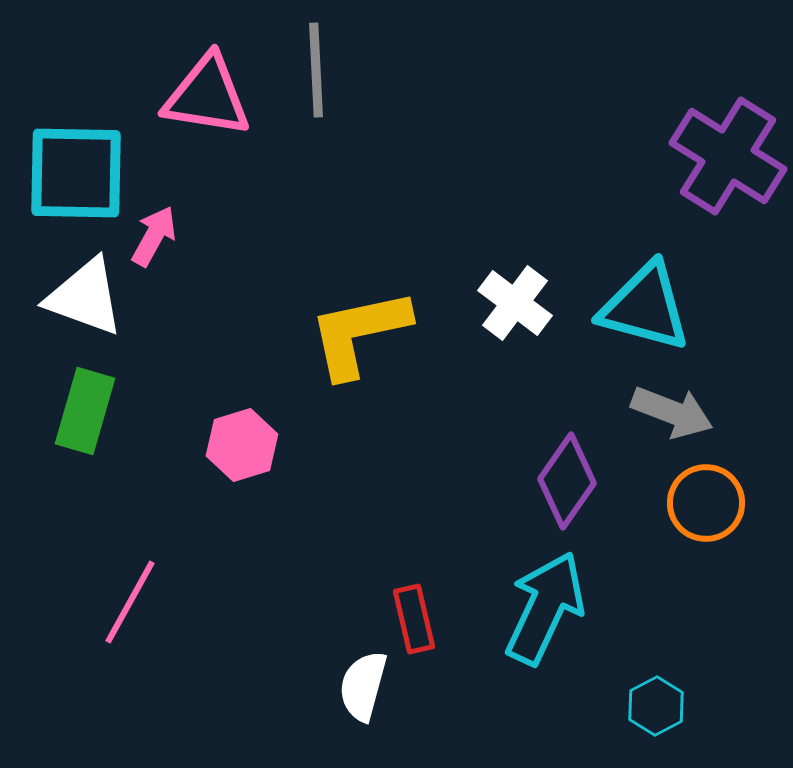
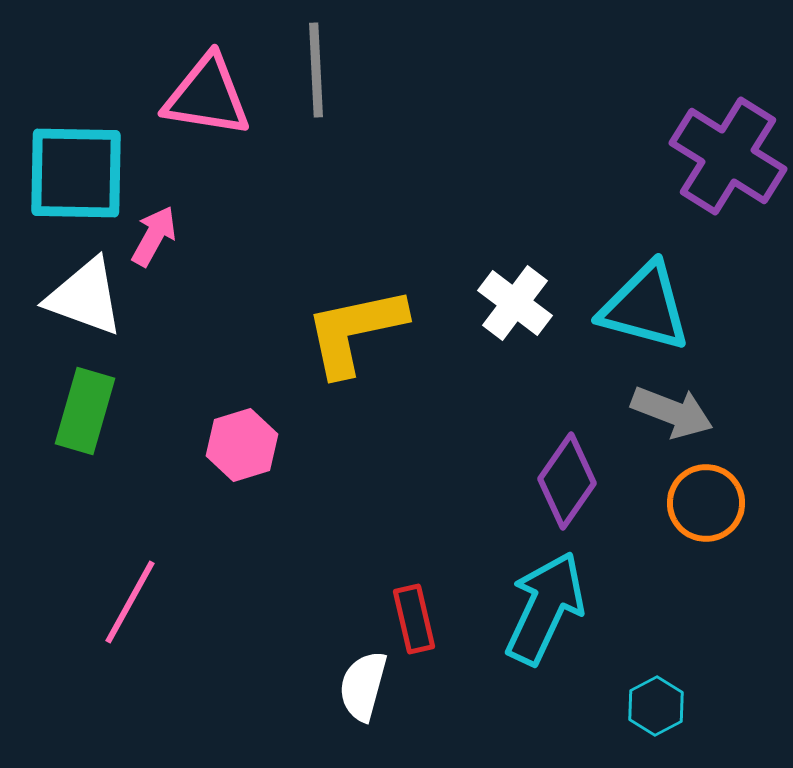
yellow L-shape: moved 4 px left, 2 px up
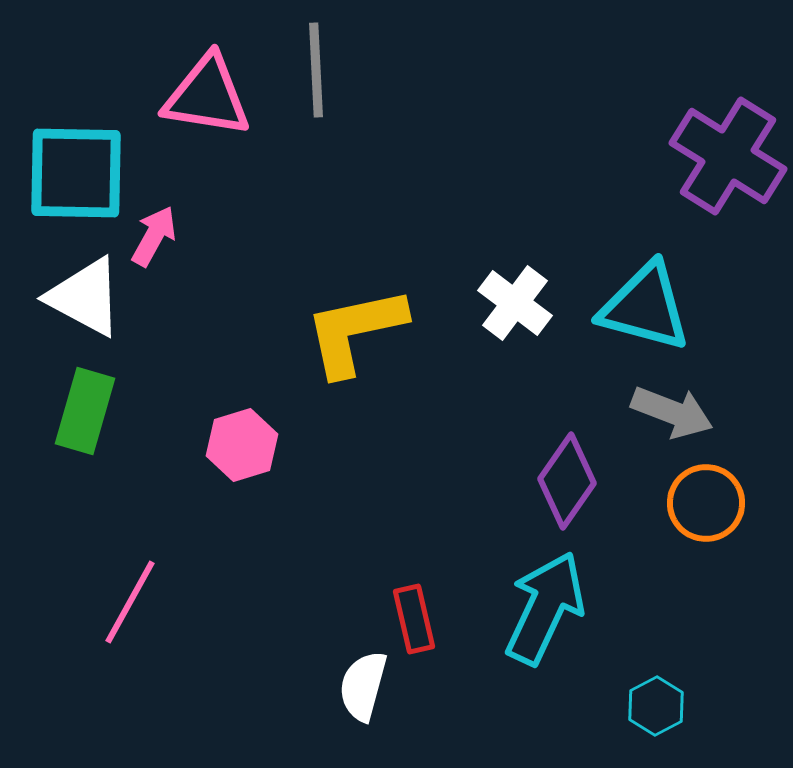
white triangle: rotated 8 degrees clockwise
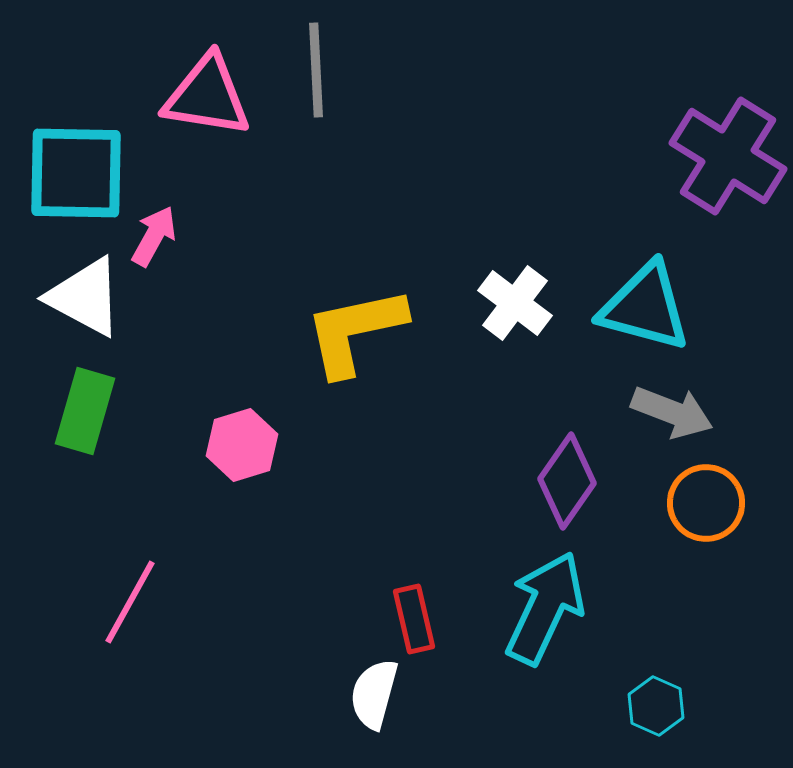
white semicircle: moved 11 px right, 8 px down
cyan hexagon: rotated 8 degrees counterclockwise
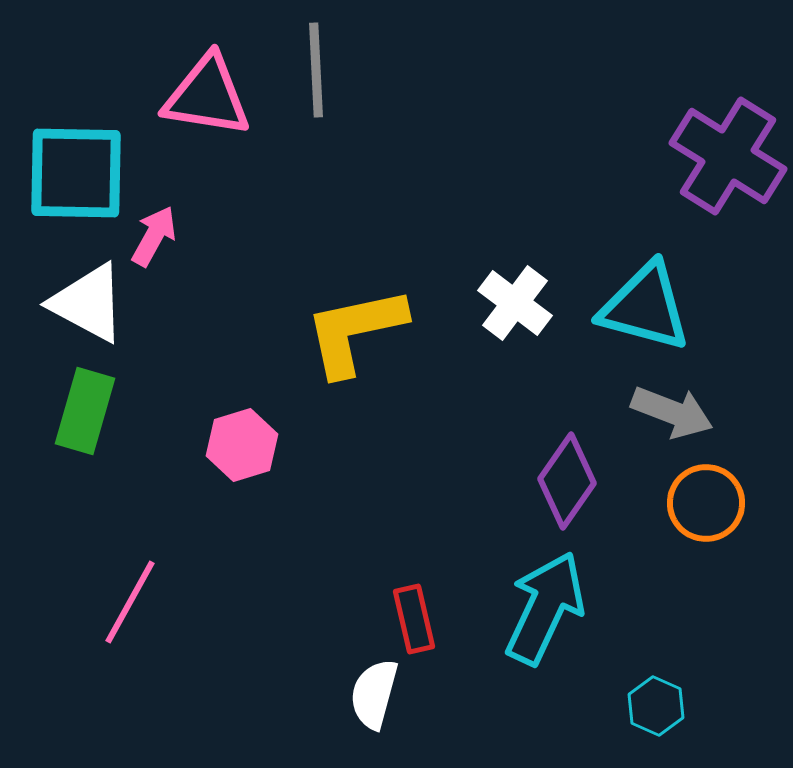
white triangle: moved 3 px right, 6 px down
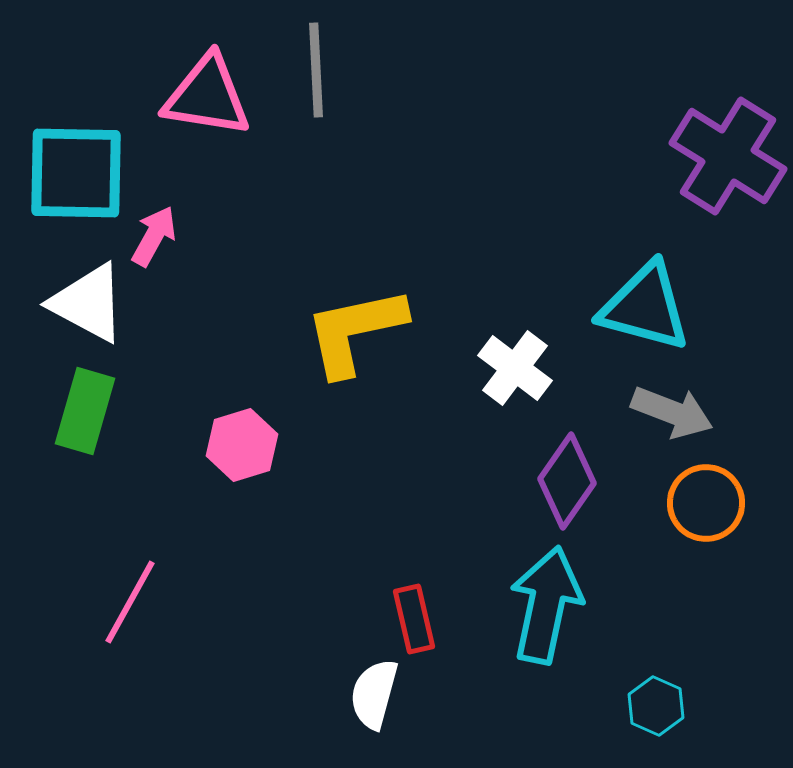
white cross: moved 65 px down
cyan arrow: moved 1 px right, 3 px up; rotated 13 degrees counterclockwise
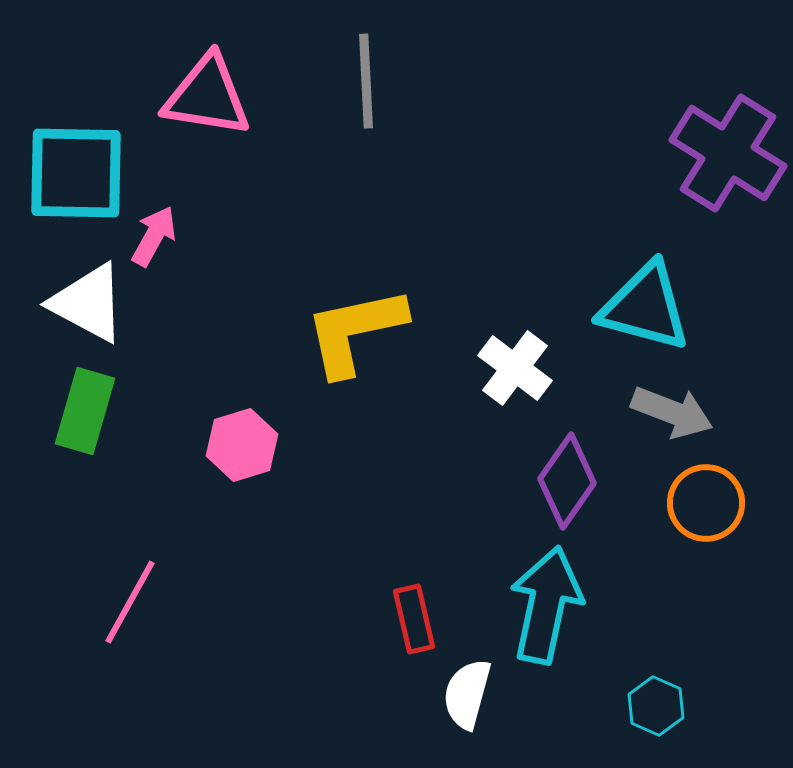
gray line: moved 50 px right, 11 px down
purple cross: moved 3 px up
white semicircle: moved 93 px right
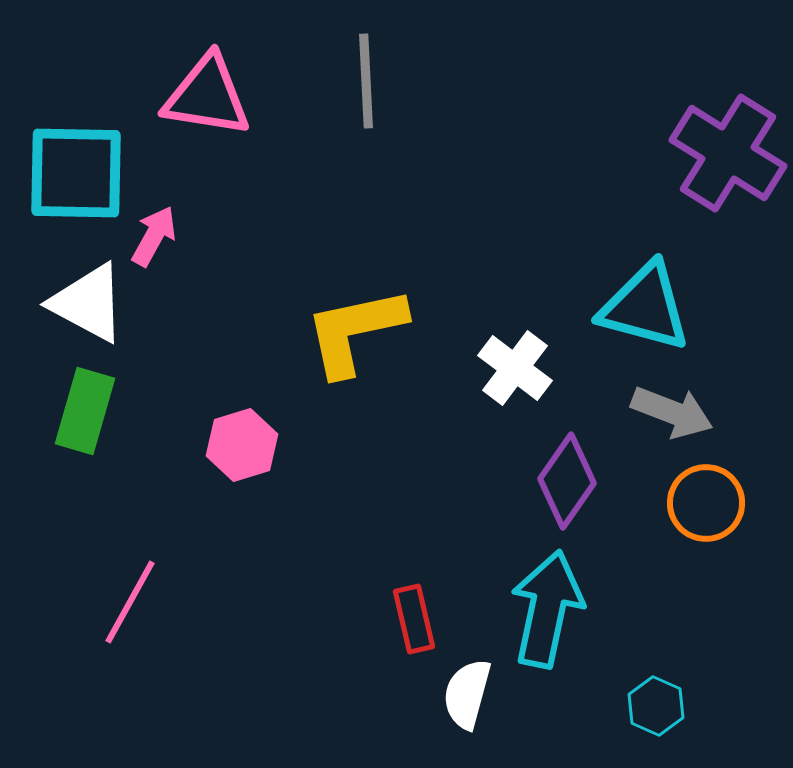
cyan arrow: moved 1 px right, 4 px down
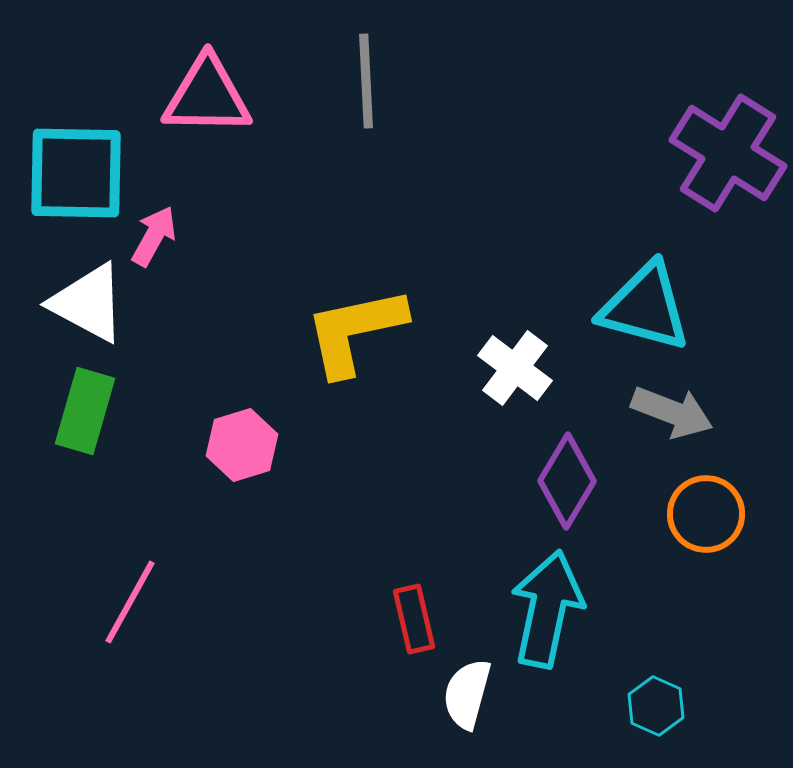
pink triangle: rotated 8 degrees counterclockwise
purple diamond: rotated 4 degrees counterclockwise
orange circle: moved 11 px down
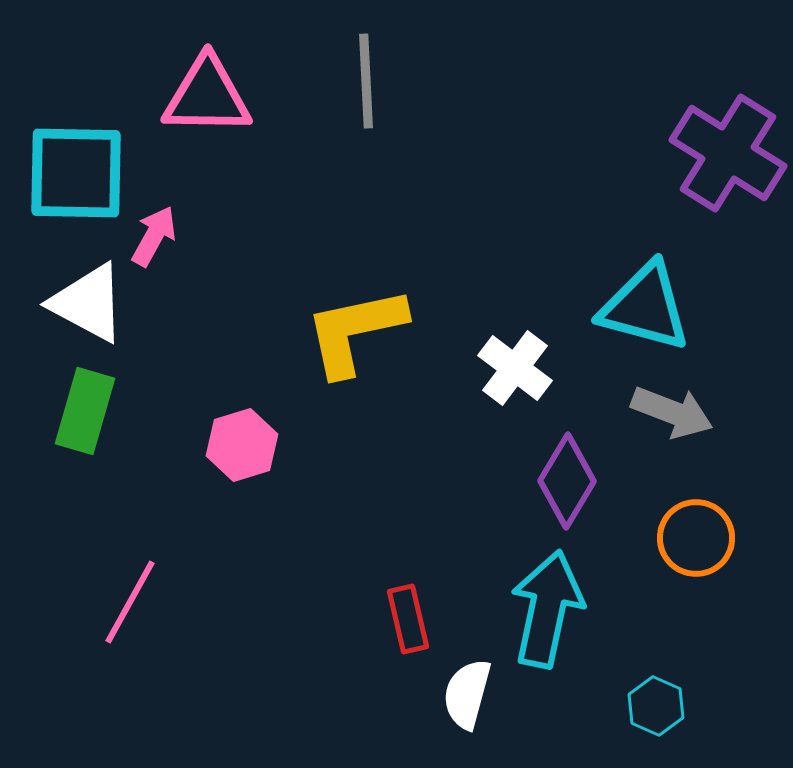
orange circle: moved 10 px left, 24 px down
red rectangle: moved 6 px left
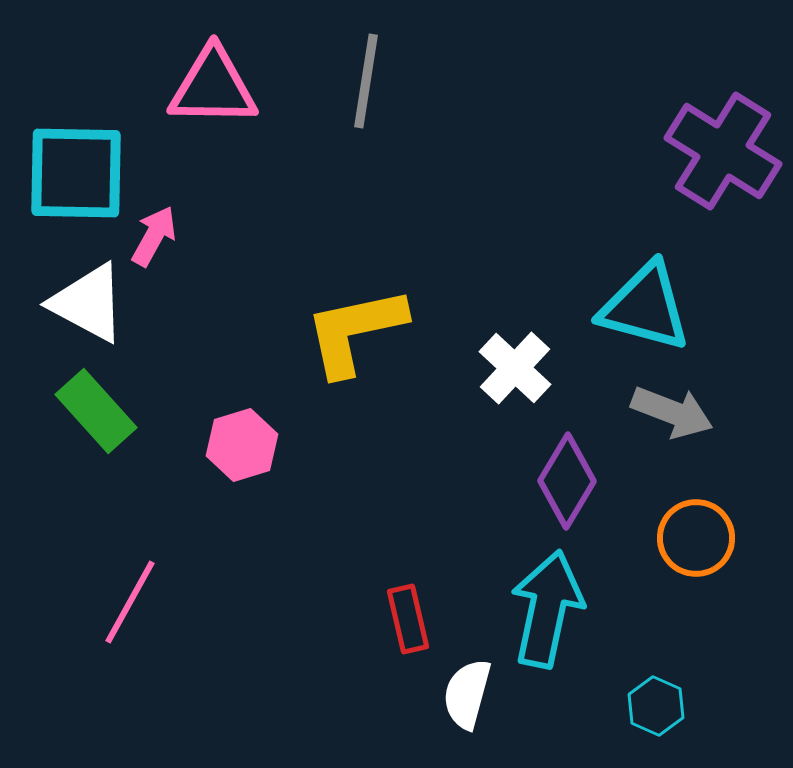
gray line: rotated 12 degrees clockwise
pink triangle: moved 6 px right, 9 px up
purple cross: moved 5 px left, 2 px up
white cross: rotated 6 degrees clockwise
green rectangle: moved 11 px right; rotated 58 degrees counterclockwise
